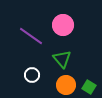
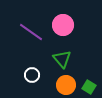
purple line: moved 4 px up
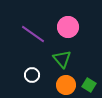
pink circle: moved 5 px right, 2 px down
purple line: moved 2 px right, 2 px down
green square: moved 2 px up
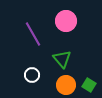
pink circle: moved 2 px left, 6 px up
purple line: rotated 25 degrees clockwise
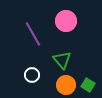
green triangle: moved 1 px down
green square: moved 1 px left
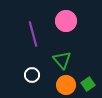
purple line: rotated 15 degrees clockwise
green square: moved 1 px up; rotated 24 degrees clockwise
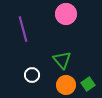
pink circle: moved 7 px up
purple line: moved 10 px left, 5 px up
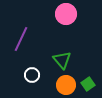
purple line: moved 2 px left, 10 px down; rotated 40 degrees clockwise
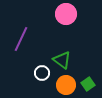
green triangle: rotated 12 degrees counterclockwise
white circle: moved 10 px right, 2 px up
